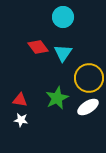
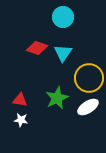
red diamond: moved 1 px left, 1 px down; rotated 35 degrees counterclockwise
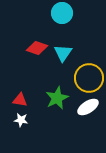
cyan circle: moved 1 px left, 4 px up
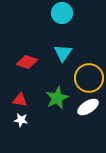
red diamond: moved 10 px left, 14 px down
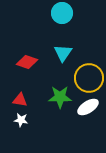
green star: moved 3 px right, 1 px up; rotated 25 degrees clockwise
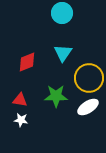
red diamond: rotated 40 degrees counterclockwise
green star: moved 4 px left, 1 px up
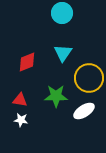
white ellipse: moved 4 px left, 4 px down
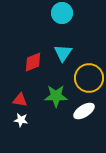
red diamond: moved 6 px right
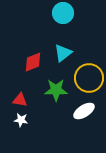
cyan circle: moved 1 px right
cyan triangle: rotated 18 degrees clockwise
green star: moved 6 px up
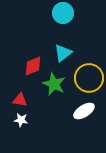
red diamond: moved 4 px down
green star: moved 2 px left, 6 px up; rotated 25 degrees clockwise
